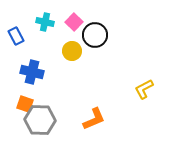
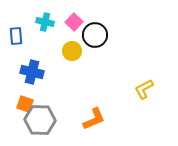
blue rectangle: rotated 24 degrees clockwise
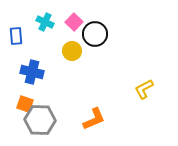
cyan cross: rotated 12 degrees clockwise
black circle: moved 1 px up
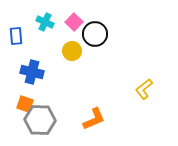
yellow L-shape: rotated 10 degrees counterclockwise
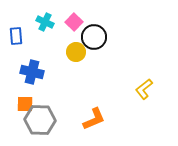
black circle: moved 1 px left, 3 px down
yellow circle: moved 4 px right, 1 px down
orange square: rotated 18 degrees counterclockwise
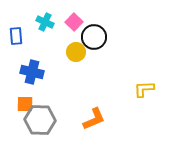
yellow L-shape: rotated 35 degrees clockwise
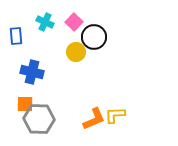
yellow L-shape: moved 29 px left, 26 px down
gray hexagon: moved 1 px left, 1 px up
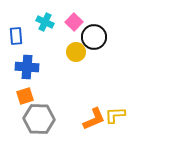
blue cross: moved 5 px left, 5 px up; rotated 10 degrees counterclockwise
orange square: moved 8 px up; rotated 18 degrees counterclockwise
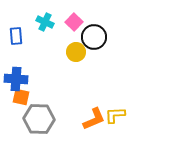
blue cross: moved 11 px left, 12 px down
orange square: moved 4 px left, 1 px down; rotated 30 degrees clockwise
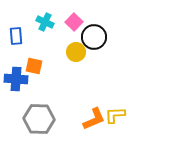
orange square: moved 13 px right, 31 px up
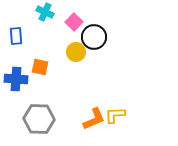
cyan cross: moved 10 px up
orange square: moved 6 px right, 1 px down
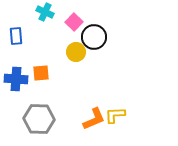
orange square: moved 1 px right, 6 px down; rotated 18 degrees counterclockwise
